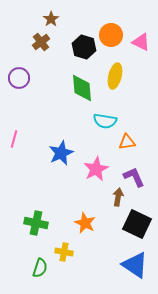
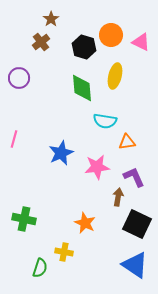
pink star: moved 1 px right, 2 px up; rotated 20 degrees clockwise
green cross: moved 12 px left, 4 px up
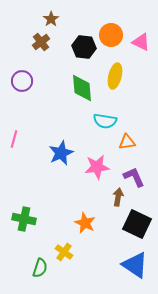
black hexagon: rotated 10 degrees counterclockwise
purple circle: moved 3 px right, 3 px down
yellow cross: rotated 24 degrees clockwise
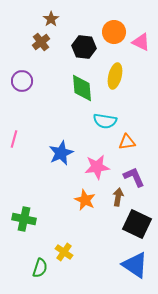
orange circle: moved 3 px right, 3 px up
orange star: moved 23 px up
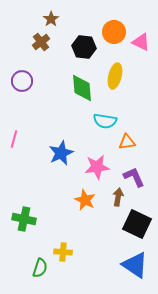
yellow cross: moved 1 px left; rotated 30 degrees counterclockwise
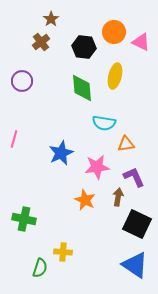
cyan semicircle: moved 1 px left, 2 px down
orange triangle: moved 1 px left, 2 px down
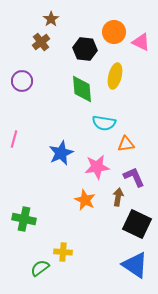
black hexagon: moved 1 px right, 2 px down
green diamond: moved 1 px down
green semicircle: rotated 144 degrees counterclockwise
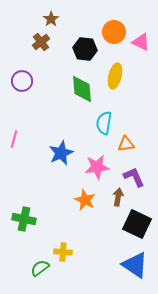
cyan semicircle: rotated 90 degrees clockwise
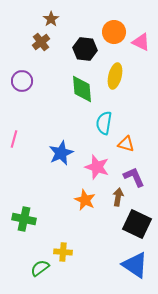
orange triangle: rotated 24 degrees clockwise
pink star: rotated 25 degrees clockwise
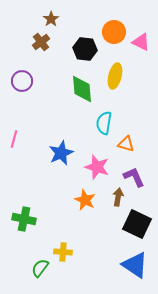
green semicircle: rotated 18 degrees counterclockwise
